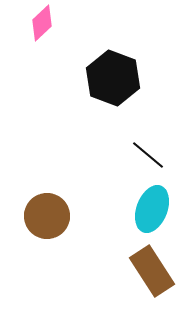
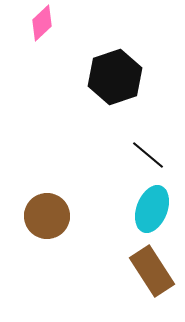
black hexagon: moved 2 px right, 1 px up; rotated 20 degrees clockwise
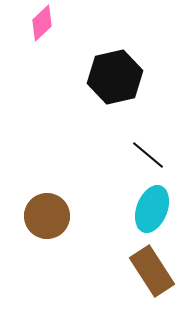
black hexagon: rotated 6 degrees clockwise
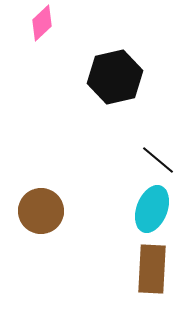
black line: moved 10 px right, 5 px down
brown circle: moved 6 px left, 5 px up
brown rectangle: moved 2 px up; rotated 36 degrees clockwise
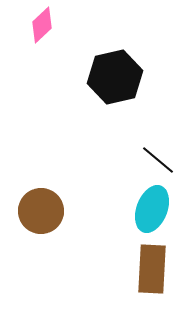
pink diamond: moved 2 px down
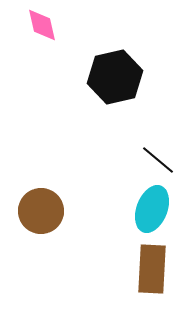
pink diamond: rotated 60 degrees counterclockwise
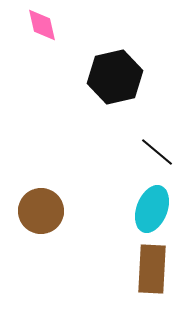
black line: moved 1 px left, 8 px up
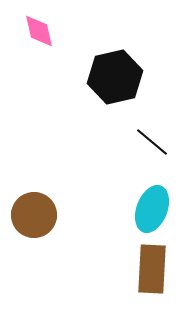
pink diamond: moved 3 px left, 6 px down
black line: moved 5 px left, 10 px up
brown circle: moved 7 px left, 4 px down
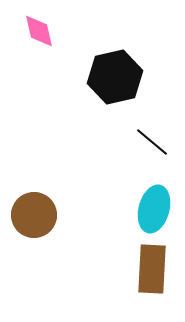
cyan ellipse: moved 2 px right; rotated 6 degrees counterclockwise
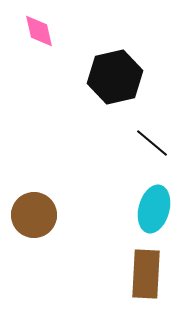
black line: moved 1 px down
brown rectangle: moved 6 px left, 5 px down
